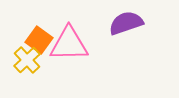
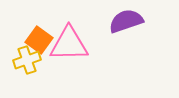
purple semicircle: moved 2 px up
yellow cross: rotated 24 degrees clockwise
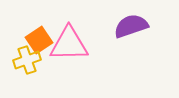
purple semicircle: moved 5 px right, 5 px down
orange square: rotated 20 degrees clockwise
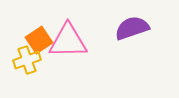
purple semicircle: moved 1 px right, 2 px down
pink triangle: moved 1 px left, 3 px up
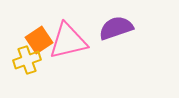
purple semicircle: moved 16 px left
pink triangle: rotated 12 degrees counterclockwise
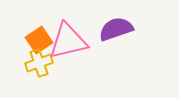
purple semicircle: moved 1 px down
yellow cross: moved 12 px right, 3 px down
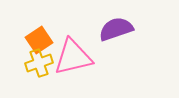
pink triangle: moved 5 px right, 16 px down
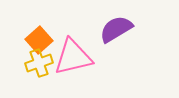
purple semicircle: rotated 12 degrees counterclockwise
orange square: rotated 8 degrees counterclockwise
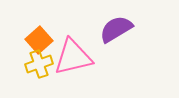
yellow cross: moved 1 px down
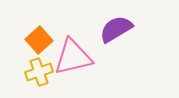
yellow cross: moved 8 px down
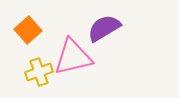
purple semicircle: moved 12 px left, 1 px up
orange square: moved 11 px left, 10 px up
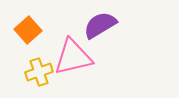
purple semicircle: moved 4 px left, 3 px up
